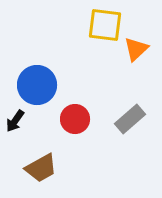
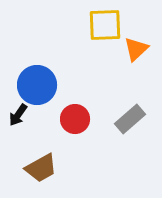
yellow square: rotated 9 degrees counterclockwise
black arrow: moved 3 px right, 6 px up
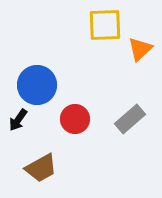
orange triangle: moved 4 px right
black arrow: moved 5 px down
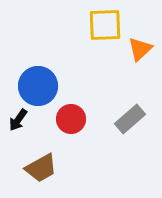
blue circle: moved 1 px right, 1 px down
red circle: moved 4 px left
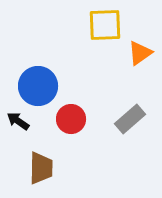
orange triangle: moved 4 px down; rotated 8 degrees clockwise
black arrow: moved 1 px down; rotated 90 degrees clockwise
brown trapezoid: rotated 60 degrees counterclockwise
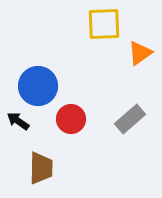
yellow square: moved 1 px left, 1 px up
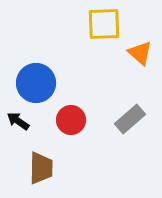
orange triangle: rotated 44 degrees counterclockwise
blue circle: moved 2 px left, 3 px up
red circle: moved 1 px down
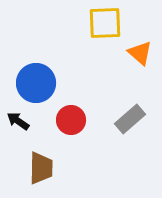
yellow square: moved 1 px right, 1 px up
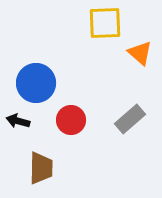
black arrow: rotated 20 degrees counterclockwise
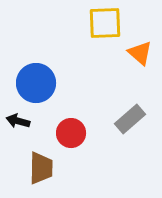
red circle: moved 13 px down
